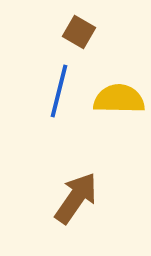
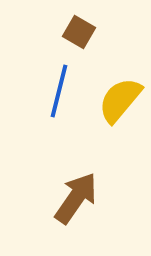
yellow semicircle: moved 1 px right, 1 px down; rotated 51 degrees counterclockwise
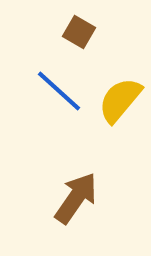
blue line: rotated 62 degrees counterclockwise
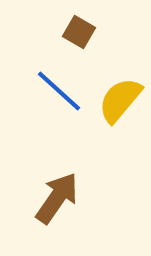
brown arrow: moved 19 px left
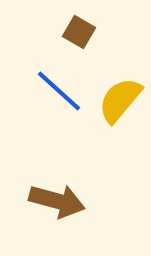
brown arrow: moved 3 px down; rotated 70 degrees clockwise
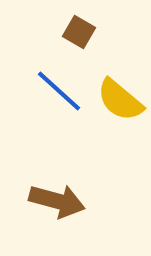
yellow semicircle: rotated 90 degrees counterclockwise
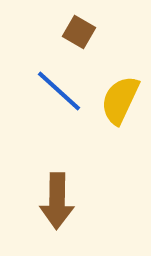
yellow semicircle: rotated 75 degrees clockwise
brown arrow: rotated 76 degrees clockwise
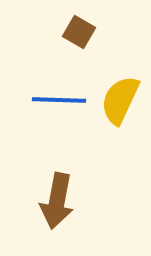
blue line: moved 9 px down; rotated 40 degrees counterclockwise
brown arrow: rotated 10 degrees clockwise
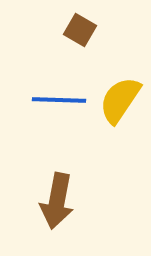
brown square: moved 1 px right, 2 px up
yellow semicircle: rotated 9 degrees clockwise
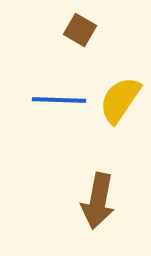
brown arrow: moved 41 px right
